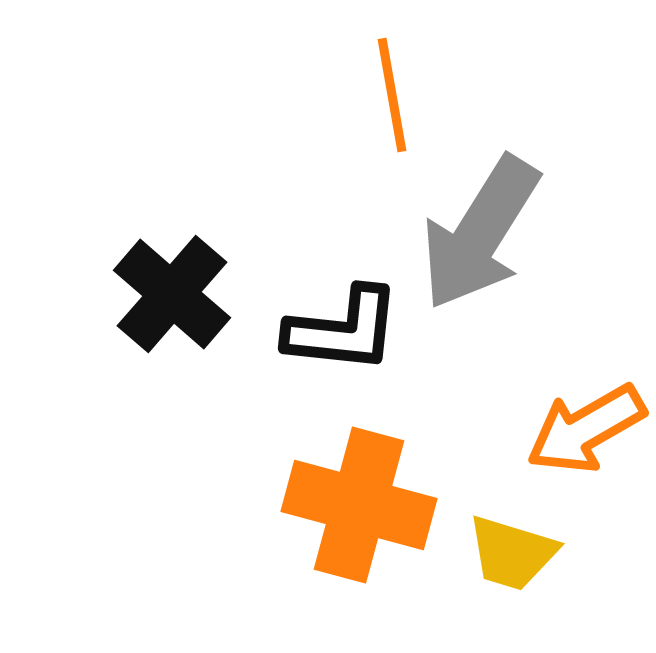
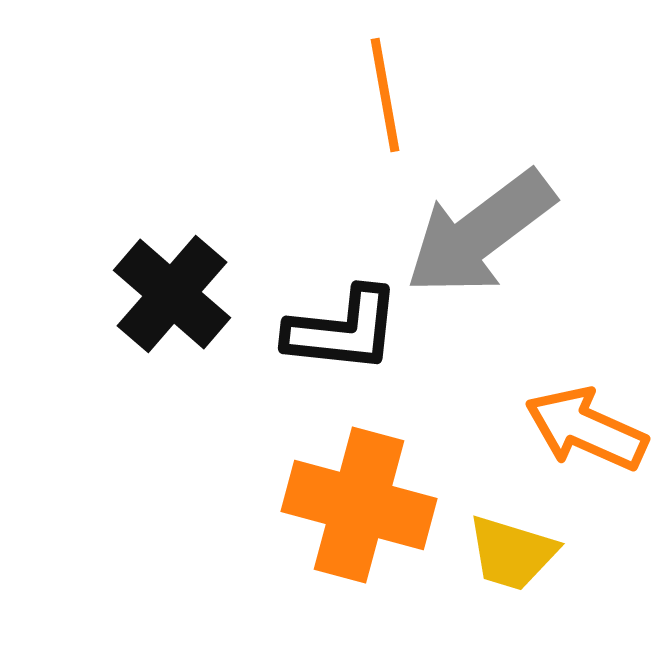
orange line: moved 7 px left
gray arrow: rotated 21 degrees clockwise
orange arrow: rotated 54 degrees clockwise
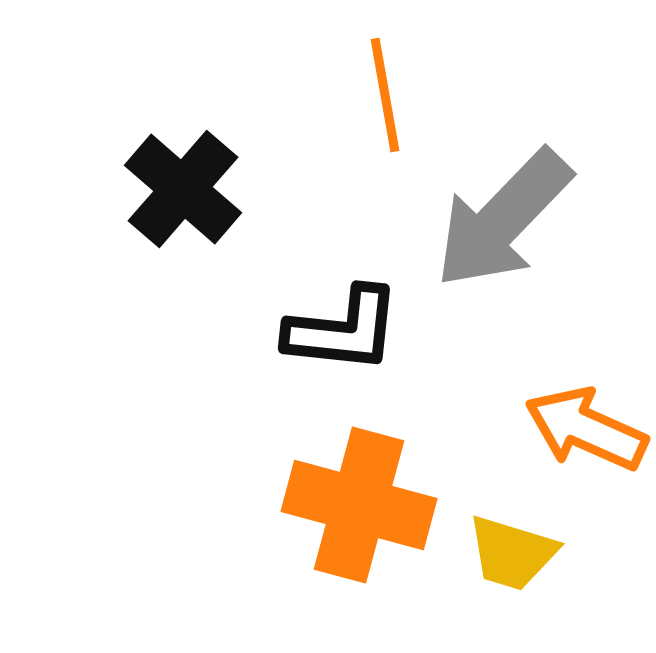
gray arrow: moved 23 px right, 14 px up; rotated 9 degrees counterclockwise
black cross: moved 11 px right, 105 px up
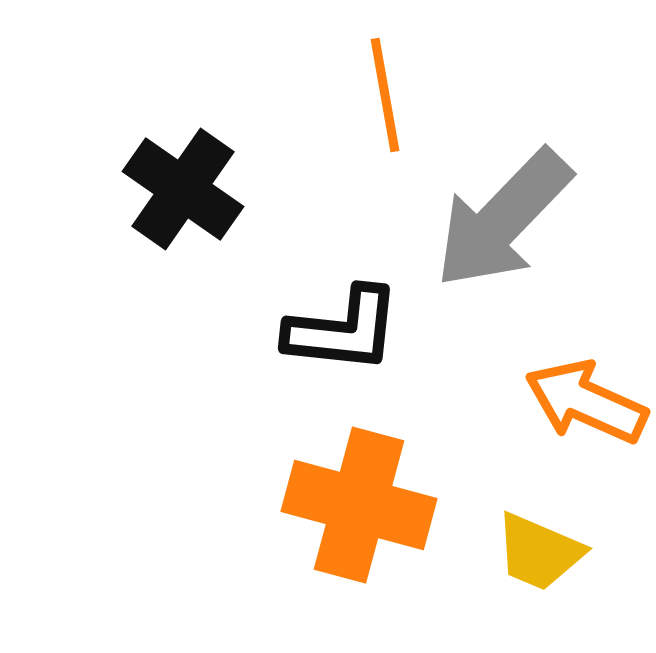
black cross: rotated 6 degrees counterclockwise
orange arrow: moved 27 px up
yellow trapezoid: moved 27 px right, 1 px up; rotated 6 degrees clockwise
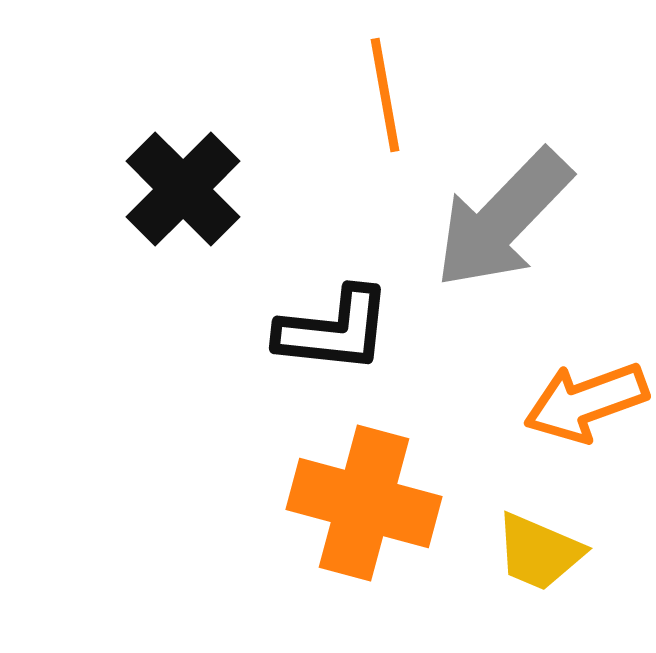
black cross: rotated 10 degrees clockwise
black L-shape: moved 9 px left
orange arrow: rotated 44 degrees counterclockwise
orange cross: moved 5 px right, 2 px up
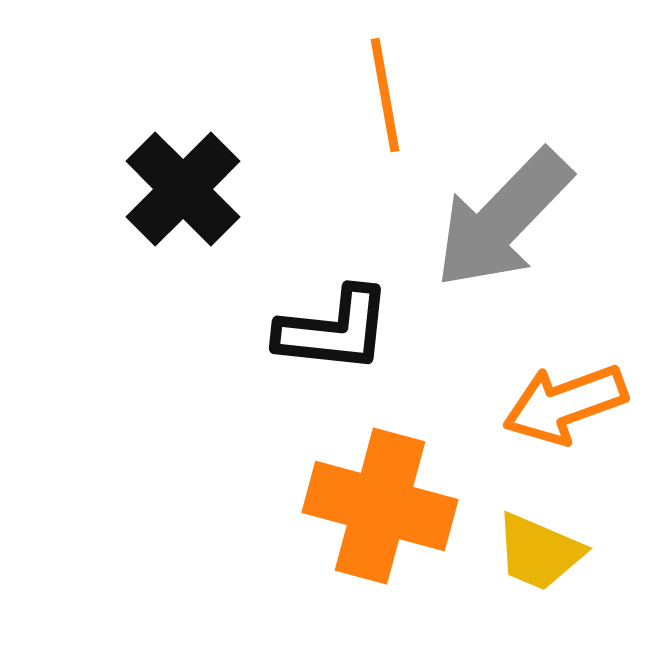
orange arrow: moved 21 px left, 2 px down
orange cross: moved 16 px right, 3 px down
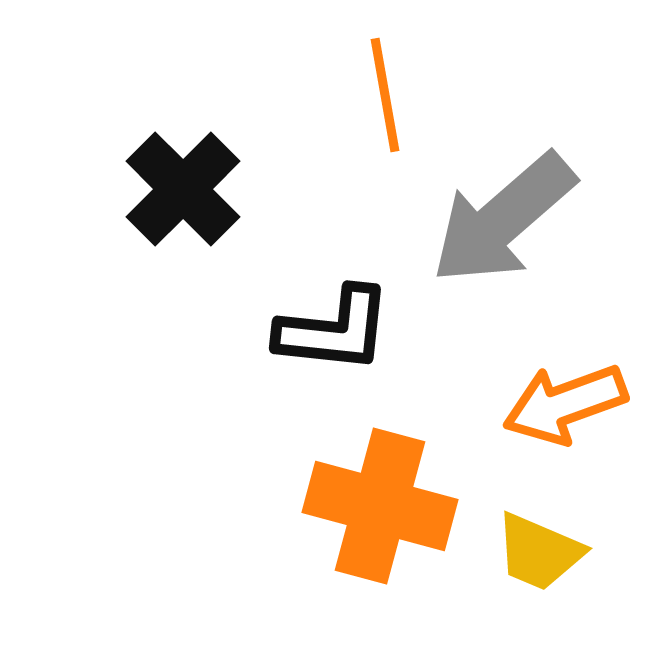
gray arrow: rotated 5 degrees clockwise
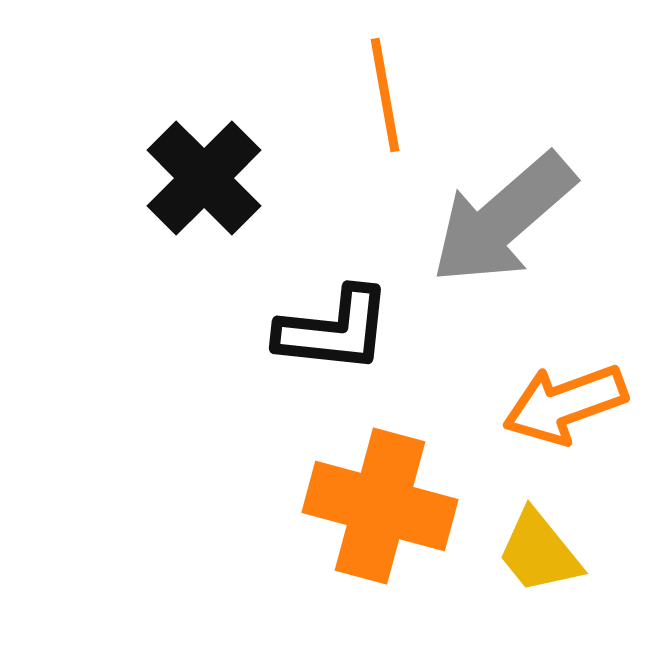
black cross: moved 21 px right, 11 px up
yellow trapezoid: rotated 28 degrees clockwise
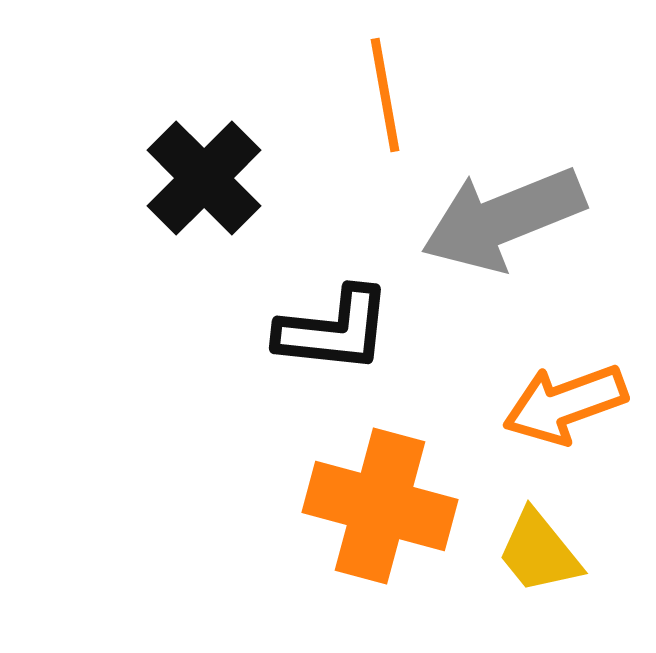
gray arrow: rotated 19 degrees clockwise
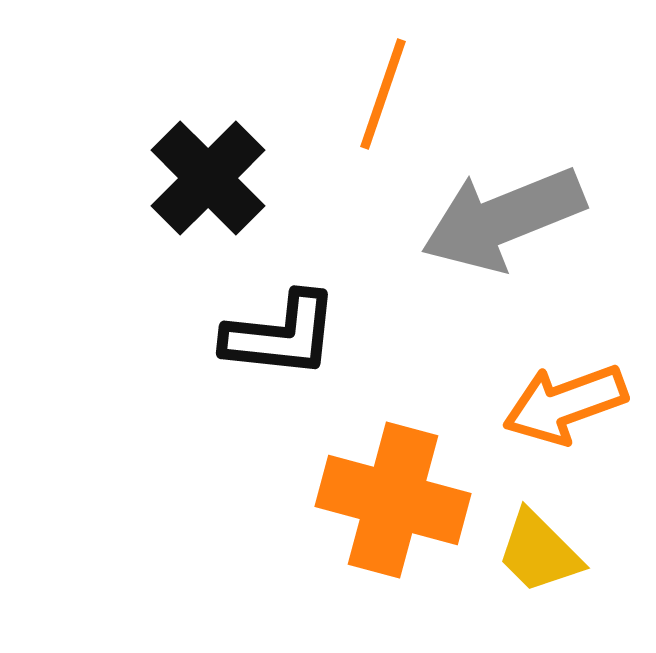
orange line: moved 2 px left, 1 px up; rotated 29 degrees clockwise
black cross: moved 4 px right
black L-shape: moved 53 px left, 5 px down
orange cross: moved 13 px right, 6 px up
yellow trapezoid: rotated 6 degrees counterclockwise
